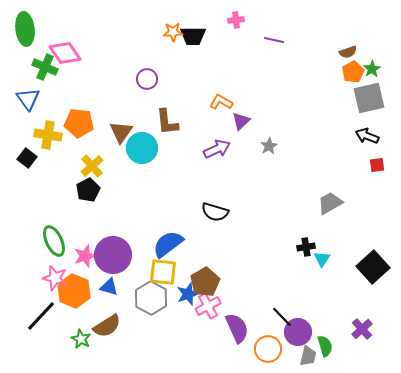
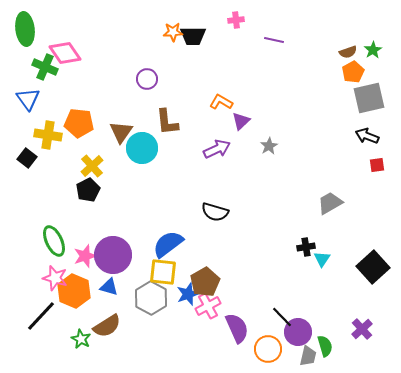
green star at (372, 69): moved 1 px right, 19 px up
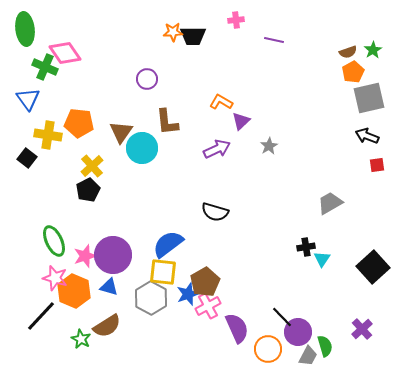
gray trapezoid at (308, 356): rotated 15 degrees clockwise
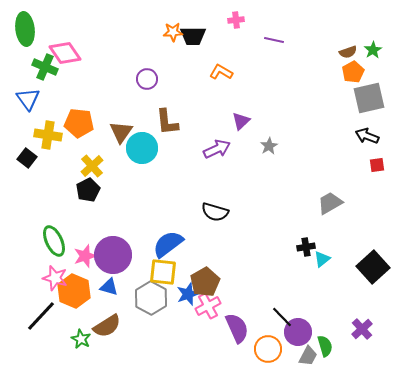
orange L-shape at (221, 102): moved 30 px up
cyan triangle at (322, 259): rotated 18 degrees clockwise
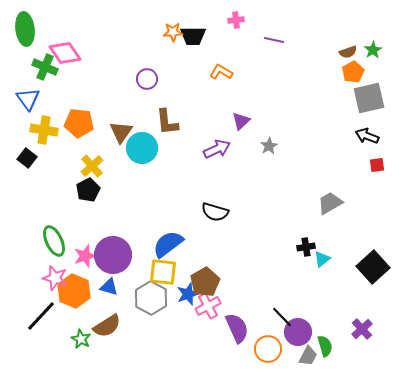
yellow cross at (48, 135): moved 4 px left, 5 px up
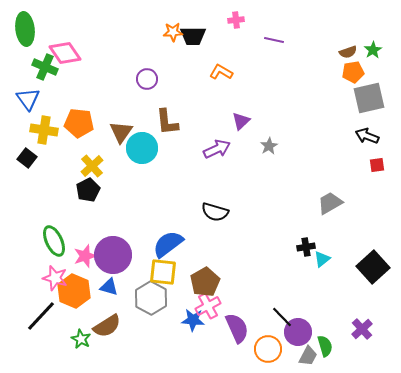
orange pentagon at (353, 72): rotated 20 degrees clockwise
blue star at (188, 294): moved 5 px right, 26 px down; rotated 25 degrees clockwise
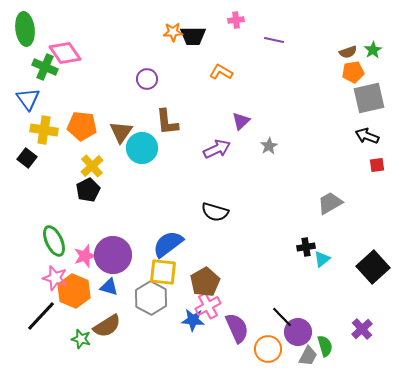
orange pentagon at (79, 123): moved 3 px right, 3 px down
green star at (81, 339): rotated 12 degrees counterclockwise
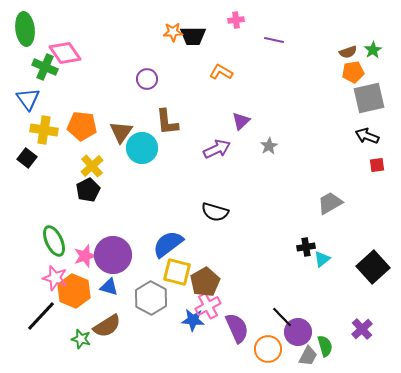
yellow square at (163, 272): moved 14 px right; rotated 8 degrees clockwise
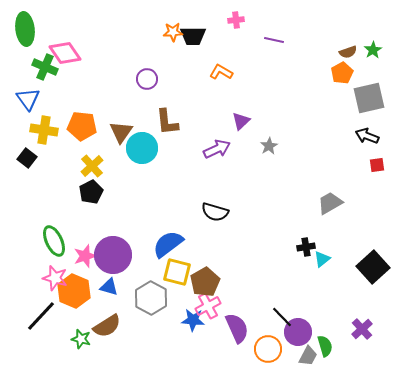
orange pentagon at (353, 72): moved 11 px left, 1 px down; rotated 20 degrees counterclockwise
black pentagon at (88, 190): moved 3 px right, 2 px down
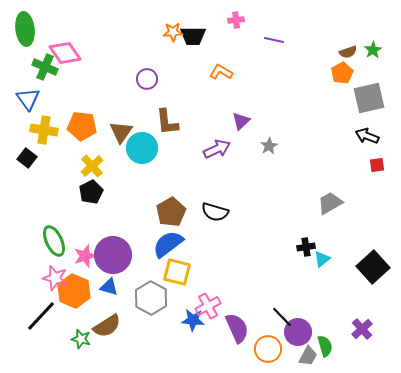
brown pentagon at (205, 282): moved 34 px left, 70 px up
